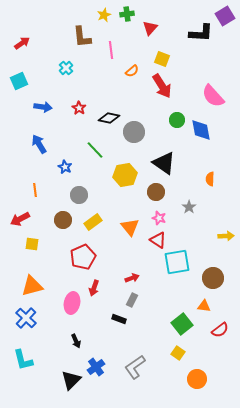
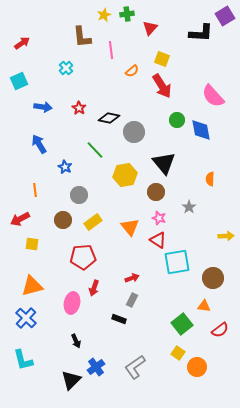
black triangle at (164, 163): rotated 15 degrees clockwise
red pentagon at (83, 257): rotated 20 degrees clockwise
orange circle at (197, 379): moved 12 px up
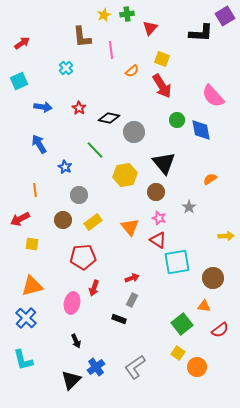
orange semicircle at (210, 179): rotated 56 degrees clockwise
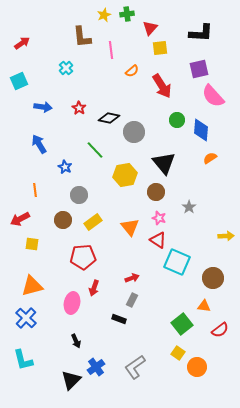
purple square at (225, 16): moved 26 px left, 53 px down; rotated 18 degrees clockwise
yellow square at (162, 59): moved 2 px left, 11 px up; rotated 28 degrees counterclockwise
blue diamond at (201, 130): rotated 15 degrees clockwise
orange semicircle at (210, 179): moved 21 px up
cyan square at (177, 262): rotated 32 degrees clockwise
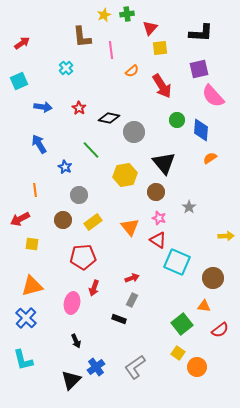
green line at (95, 150): moved 4 px left
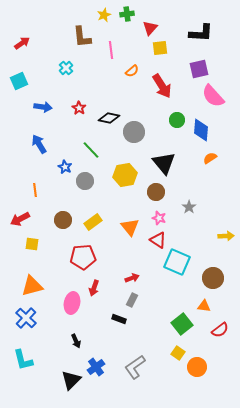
gray circle at (79, 195): moved 6 px right, 14 px up
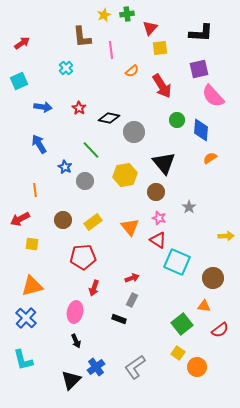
pink ellipse at (72, 303): moved 3 px right, 9 px down
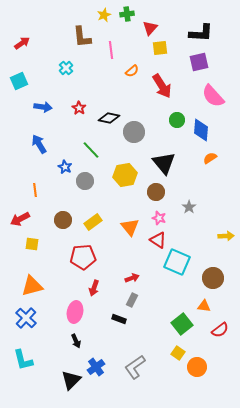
purple square at (199, 69): moved 7 px up
